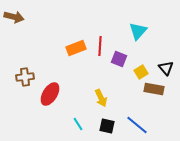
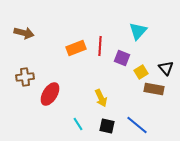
brown arrow: moved 10 px right, 16 px down
purple square: moved 3 px right, 1 px up
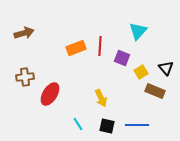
brown arrow: rotated 30 degrees counterclockwise
brown rectangle: moved 1 px right, 2 px down; rotated 12 degrees clockwise
blue line: rotated 40 degrees counterclockwise
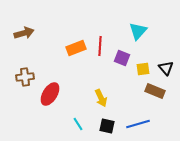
yellow square: moved 2 px right, 3 px up; rotated 24 degrees clockwise
blue line: moved 1 px right, 1 px up; rotated 15 degrees counterclockwise
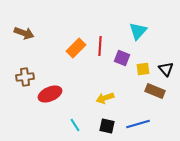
brown arrow: rotated 36 degrees clockwise
orange rectangle: rotated 24 degrees counterclockwise
black triangle: moved 1 px down
red ellipse: rotated 35 degrees clockwise
yellow arrow: moved 4 px right; rotated 96 degrees clockwise
cyan line: moved 3 px left, 1 px down
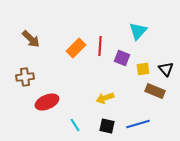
brown arrow: moved 7 px right, 6 px down; rotated 24 degrees clockwise
red ellipse: moved 3 px left, 8 px down
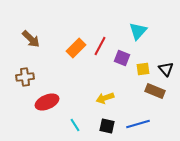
red line: rotated 24 degrees clockwise
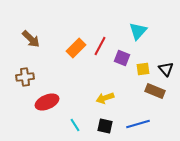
black square: moved 2 px left
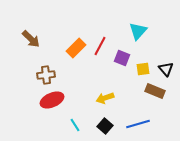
brown cross: moved 21 px right, 2 px up
red ellipse: moved 5 px right, 2 px up
black square: rotated 28 degrees clockwise
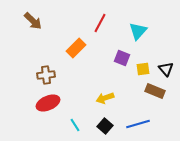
brown arrow: moved 2 px right, 18 px up
red line: moved 23 px up
red ellipse: moved 4 px left, 3 px down
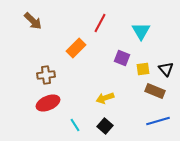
cyan triangle: moved 3 px right; rotated 12 degrees counterclockwise
blue line: moved 20 px right, 3 px up
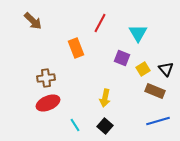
cyan triangle: moved 3 px left, 2 px down
orange rectangle: rotated 66 degrees counterclockwise
yellow square: rotated 24 degrees counterclockwise
brown cross: moved 3 px down
yellow arrow: rotated 60 degrees counterclockwise
